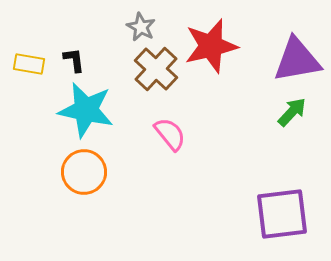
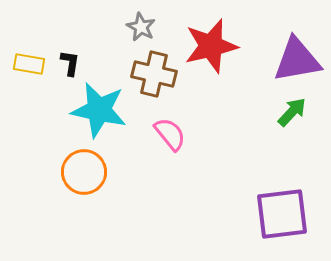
black L-shape: moved 4 px left, 3 px down; rotated 16 degrees clockwise
brown cross: moved 2 px left, 5 px down; rotated 30 degrees counterclockwise
cyan star: moved 13 px right
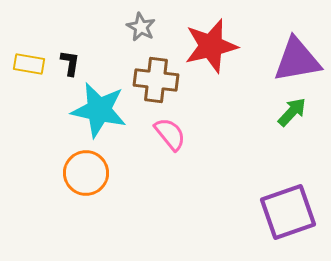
brown cross: moved 2 px right, 6 px down; rotated 6 degrees counterclockwise
orange circle: moved 2 px right, 1 px down
purple square: moved 6 px right, 2 px up; rotated 12 degrees counterclockwise
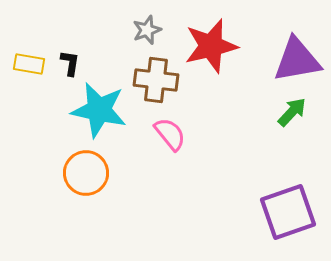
gray star: moved 6 px right, 3 px down; rotated 24 degrees clockwise
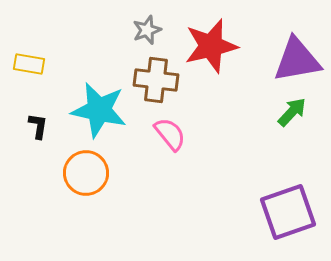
black L-shape: moved 32 px left, 63 px down
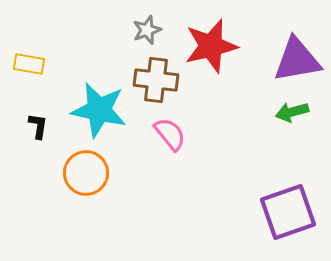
green arrow: rotated 148 degrees counterclockwise
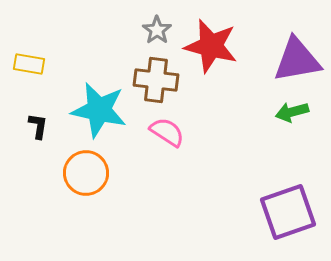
gray star: moved 10 px right; rotated 16 degrees counterclockwise
red star: rotated 28 degrees clockwise
pink semicircle: moved 3 px left, 2 px up; rotated 18 degrees counterclockwise
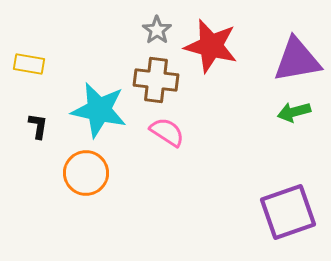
green arrow: moved 2 px right
